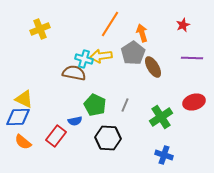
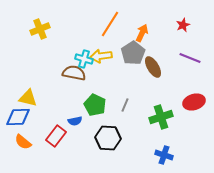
orange arrow: rotated 42 degrees clockwise
purple line: moved 2 px left; rotated 20 degrees clockwise
yellow triangle: moved 4 px right, 1 px up; rotated 12 degrees counterclockwise
green cross: rotated 15 degrees clockwise
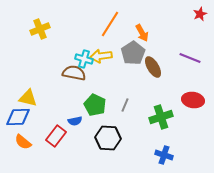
red star: moved 17 px right, 11 px up
orange arrow: rotated 126 degrees clockwise
red ellipse: moved 1 px left, 2 px up; rotated 25 degrees clockwise
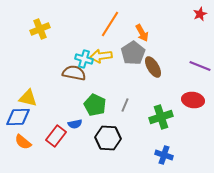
purple line: moved 10 px right, 8 px down
blue semicircle: moved 3 px down
